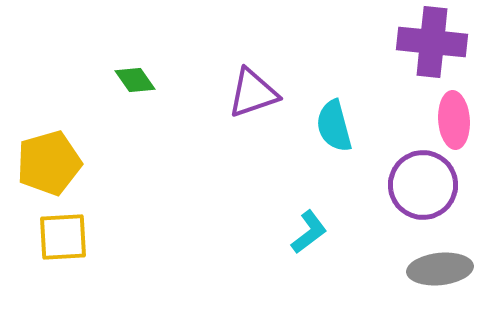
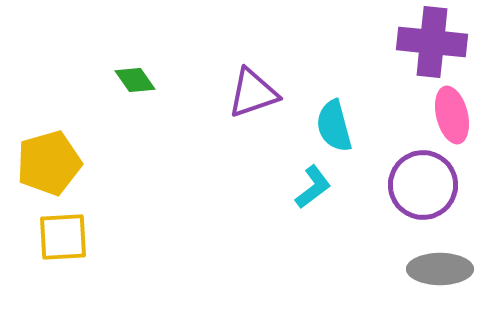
pink ellipse: moved 2 px left, 5 px up; rotated 10 degrees counterclockwise
cyan L-shape: moved 4 px right, 45 px up
gray ellipse: rotated 6 degrees clockwise
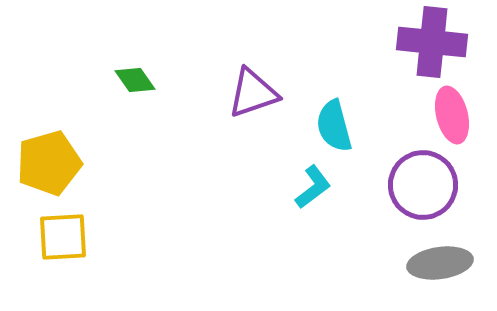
gray ellipse: moved 6 px up; rotated 8 degrees counterclockwise
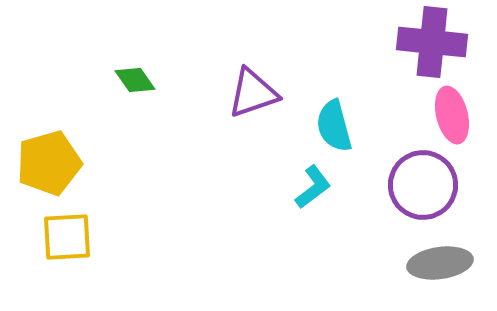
yellow square: moved 4 px right
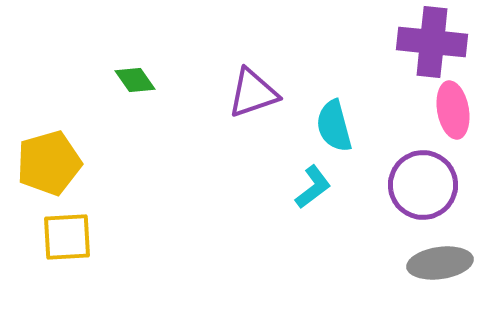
pink ellipse: moved 1 px right, 5 px up; rotated 4 degrees clockwise
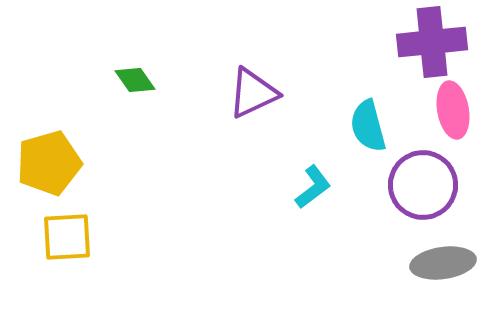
purple cross: rotated 12 degrees counterclockwise
purple triangle: rotated 6 degrees counterclockwise
cyan semicircle: moved 34 px right
gray ellipse: moved 3 px right
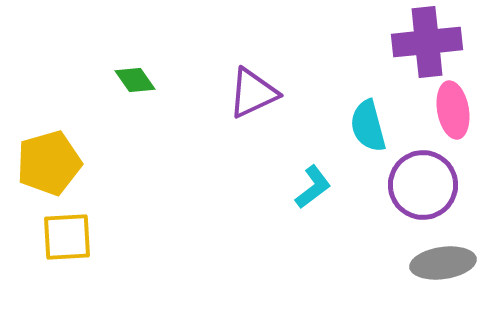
purple cross: moved 5 px left
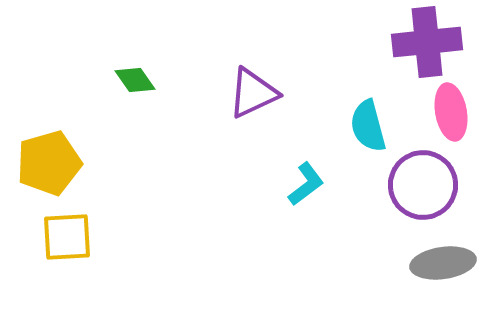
pink ellipse: moved 2 px left, 2 px down
cyan L-shape: moved 7 px left, 3 px up
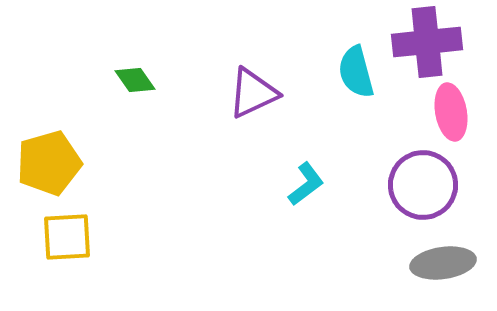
cyan semicircle: moved 12 px left, 54 px up
